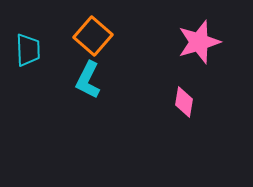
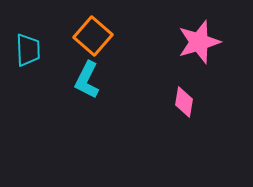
cyan L-shape: moved 1 px left
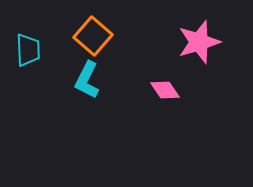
pink diamond: moved 19 px left, 12 px up; rotated 44 degrees counterclockwise
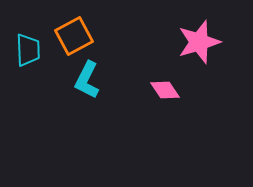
orange square: moved 19 px left; rotated 21 degrees clockwise
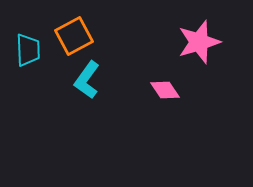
cyan L-shape: rotated 9 degrees clockwise
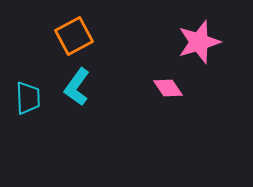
cyan trapezoid: moved 48 px down
cyan L-shape: moved 10 px left, 7 px down
pink diamond: moved 3 px right, 2 px up
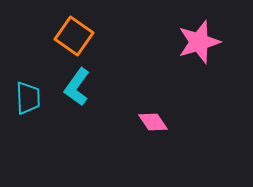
orange square: rotated 27 degrees counterclockwise
pink diamond: moved 15 px left, 34 px down
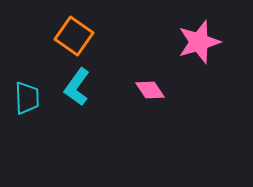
cyan trapezoid: moved 1 px left
pink diamond: moved 3 px left, 32 px up
